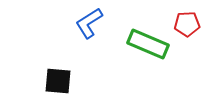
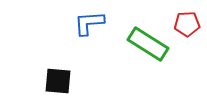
blue L-shape: rotated 28 degrees clockwise
green rectangle: rotated 9 degrees clockwise
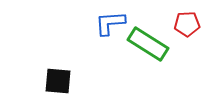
blue L-shape: moved 21 px right
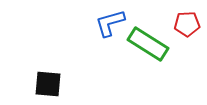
blue L-shape: rotated 12 degrees counterclockwise
black square: moved 10 px left, 3 px down
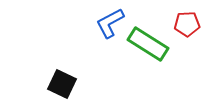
blue L-shape: rotated 12 degrees counterclockwise
black square: moved 14 px right; rotated 20 degrees clockwise
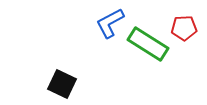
red pentagon: moved 3 px left, 4 px down
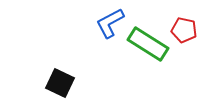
red pentagon: moved 2 px down; rotated 15 degrees clockwise
black square: moved 2 px left, 1 px up
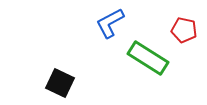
green rectangle: moved 14 px down
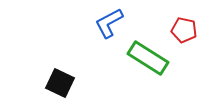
blue L-shape: moved 1 px left
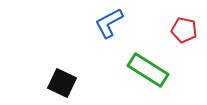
green rectangle: moved 12 px down
black square: moved 2 px right
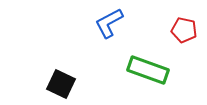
green rectangle: rotated 12 degrees counterclockwise
black square: moved 1 px left, 1 px down
